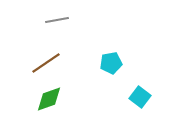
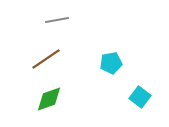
brown line: moved 4 px up
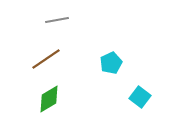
cyan pentagon: rotated 15 degrees counterclockwise
green diamond: rotated 12 degrees counterclockwise
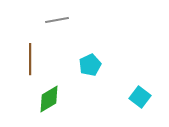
brown line: moved 16 px left; rotated 56 degrees counterclockwise
cyan pentagon: moved 21 px left, 2 px down
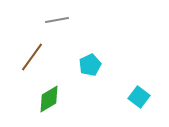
brown line: moved 2 px right, 2 px up; rotated 36 degrees clockwise
cyan square: moved 1 px left
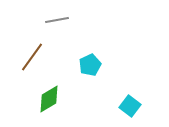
cyan square: moved 9 px left, 9 px down
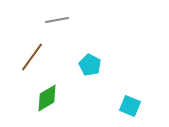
cyan pentagon: rotated 20 degrees counterclockwise
green diamond: moved 2 px left, 1 px up
cyan square: rotated 15 degrees counterclockwise
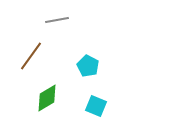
brown line: moved 1 px left, 1 px up
cyan pentagon: moved 2 px left, 1 px down
cyan square: moved 34 px left
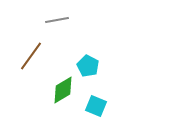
green diamond: moved 16 px right, 8 px up
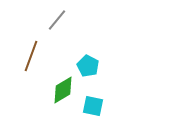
gray line: rotated 40 degrees counterclockwise
brown line: rotated 16 degrees counterclockwise
cyan square: moved 3 px left; rotated 10 degrees counterclockwise
